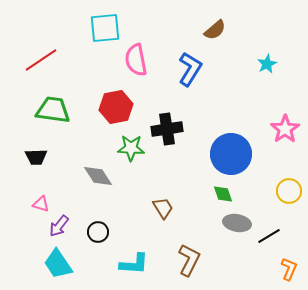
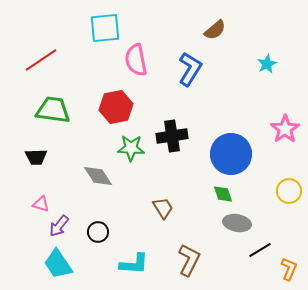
black cross: moved 5 px right, 7 px down
black line: moved 9 px left, 14 px down
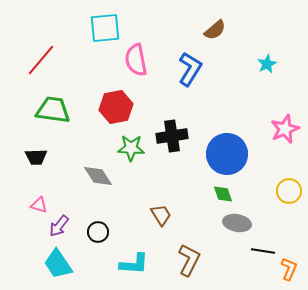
red line: rotated 16 degrees counterclockwise
pink star: rotated 12 degrees clockwise
blue circle: moved 4 px left
pink triangle: moved 2 px left, 1 px down
brown trapezoid: moved 2 px left, 7 px down
black line: moved 3 px right, 1 px down; rotated 40 degrees clockwise
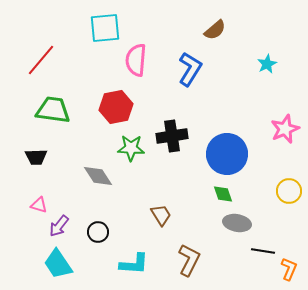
pink semicircle: rotated 16 degrees clockwise
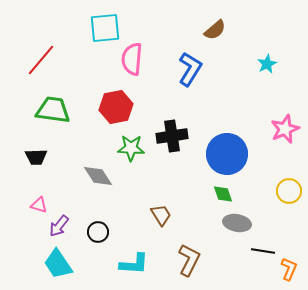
pink semicircle: moved 4 px left, 1 px up
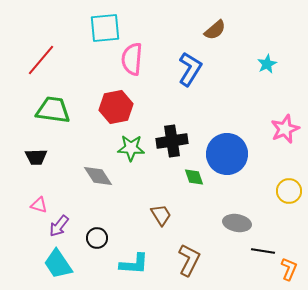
black cross: moved 5 px down
green diamond: moved 29 px left, 17 px up
black circle: moved 1 px left, 6 px down
